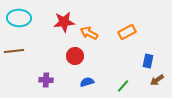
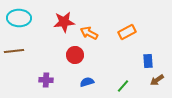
red circle: moved 1 px up
blue rectangle: rotated 16 degrees counterclockwise
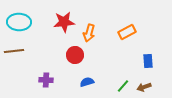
cyan ellipse: moved 4 px down
orange arrow: rotated 102 degrees counterclockwise
brown arrow: moved 13 px left, 7 px down; rotated 16 degrees clockwise
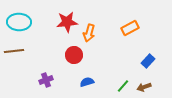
red star: moved 3 px right
orange rectangle: moved 3 px right, 4 px up
red circle: moved 1 px left
blue rectangle: rotated 48 degrees clockwise
purple cross: rotated 24 degrees counterclockwise
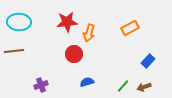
red circle: moved 1 px up
purple cross: moved 5 px left, 5 px down
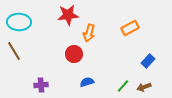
red star: moved 1 px right, 7 px up
brown line: rotated 66 degrees clockwise
purple cross: rotated 16 degrees clockwise
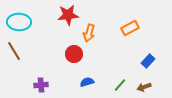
green line: moved 3 px left, 1 px up
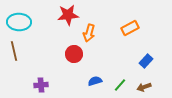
brown line: rotated 18 degrees clockwise
blue rectangle: moved 2 px left
blue semicircle: moved 8 px right, 1 px up
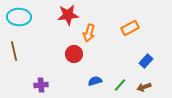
cyan ellipse: moved 5 px up
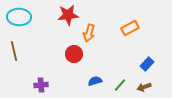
blue rectangle: moved 1 px right, 3 px down
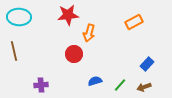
orange rectangle: moved 4 px right, 6 px up
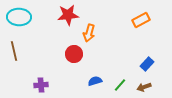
orange rectangle: moved 7 px right, 2 px up
